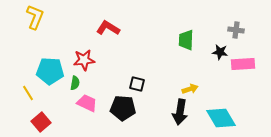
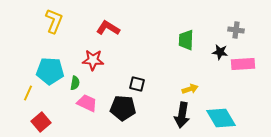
yellow L-shape: moved 19 px right, 4 px down
red star: moved 9 px right; rotated 10 degrees clockwise
yellow line: rotated 56 degrees clockwise
black arrow: moved 2 px right, 3 px down
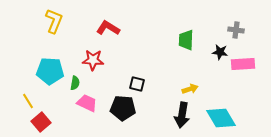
yellow line: moved 8 px down; rotated 56 degrees counterclockwise
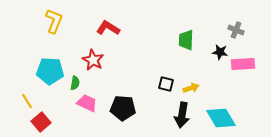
gray cross: rotated 14 degrees clockwise
red star: rotated 25 degrees clockwise
black square: moved 29 px right
yellow arrow: moved 1 px right, 1 px up
yellow line: moved 1 px left
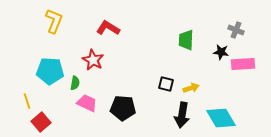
black star: moved 1 px right
yellow line: rotated 14 degrees clockwise
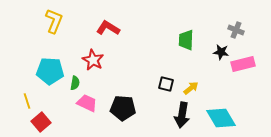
pink rectangle: rotated 10 degrees counterclockwise
yellow arrow: rotated 21 degrees counterclockwise
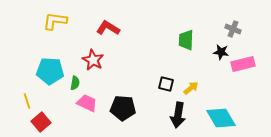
yellow L-shape: moved 1 px right; rotated 105 degrees counterclockwise
gray cross: moved 3 px left, 1 px up
black arrow: moved 4 px left
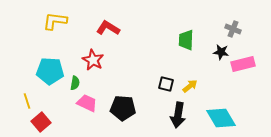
yellow arrow: moved 1 px left, 2 px up
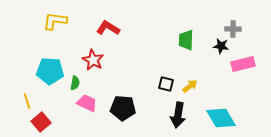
gray cross: rotated 21 degrees counterclockwise
black star: moved 6 px up
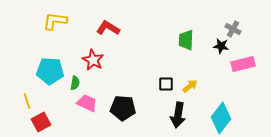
gray cross: rotated 28 degrees clockwise
black square: rotated 14 degrees counterclockwise
cyan diamond: rotated 68 degrees clockwise
red square: rotated 12 degrees clockwise
